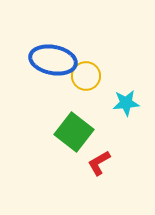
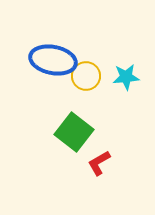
cyan star: moved 26 px up
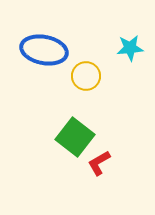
blue ellipse: moved 9 px left, 10 px up
cyan star: moved 4 px right, 29 px up
green square: moved 1 px right, 5 px down
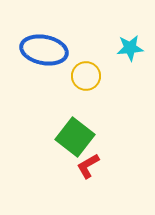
red L-shape: moved 11 px left, 3 px down
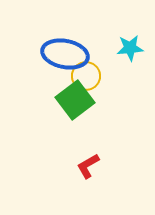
blue ellipse: moved 21 px right, 4 px down
green square: moved 37 px up; rotated 15 degrees clockwise
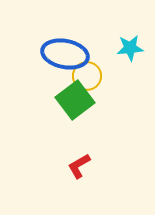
yellow circle: moved 1 px right
red L-shape: moved 9 px left
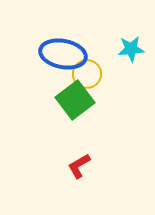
cyan star: moved 1 px right, 1 px down
blue ellipse: moved 2 px left
yellow circle: moved 2 px up
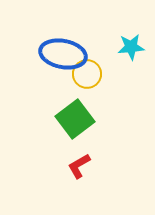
cyan star: moved 2 px up
green square: moved 19 px down
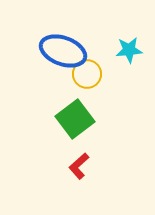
cyan star: moved 2 px left, 3 px down
blue ellipse: moved 3 px up; rotated 9 degrees clockwise
red L-shape: rotated 12 degrees counterclockwise
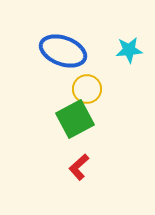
yellow circle: moved 15 px down
green square: rotated 9 degrees clockwise
red L-shape: moved 1 px down
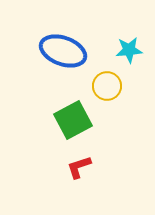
yellow circle: moved 20 px right, 3 px up
green square: moved 2 px left, 1 px down
red L-shape: rotated 24 degrees clockwise
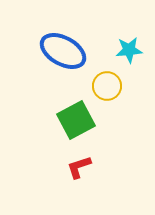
blue ellipse: rotated 9 degrees clockwise
green square: moved 3 px right
